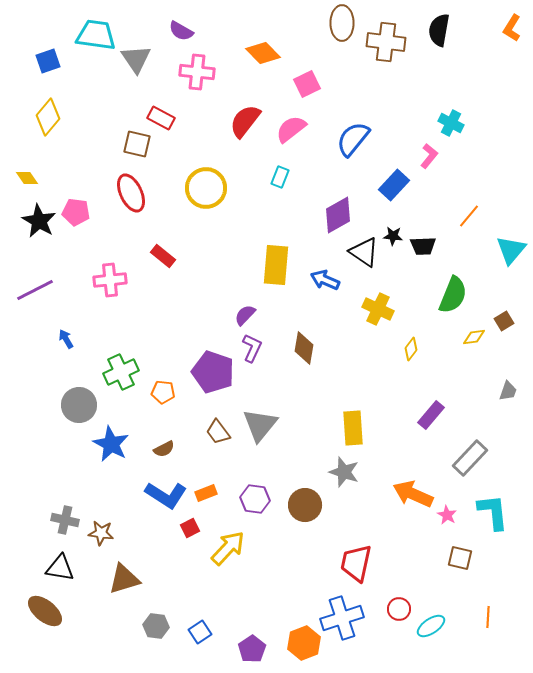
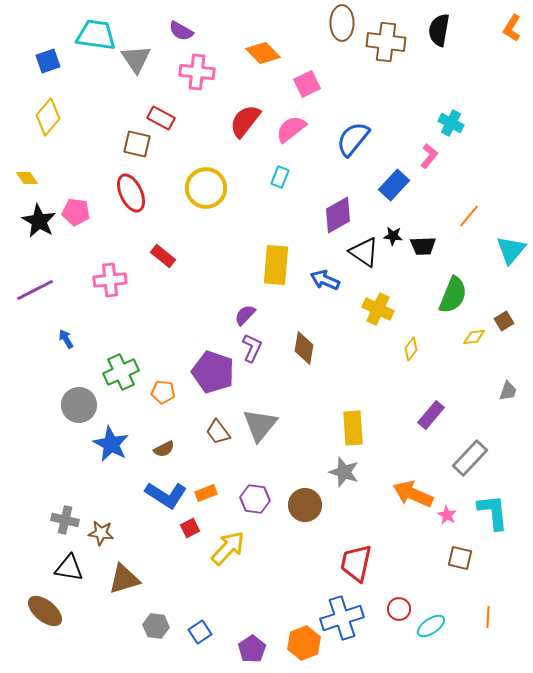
black triangle at (60, 568): moved 9 px right
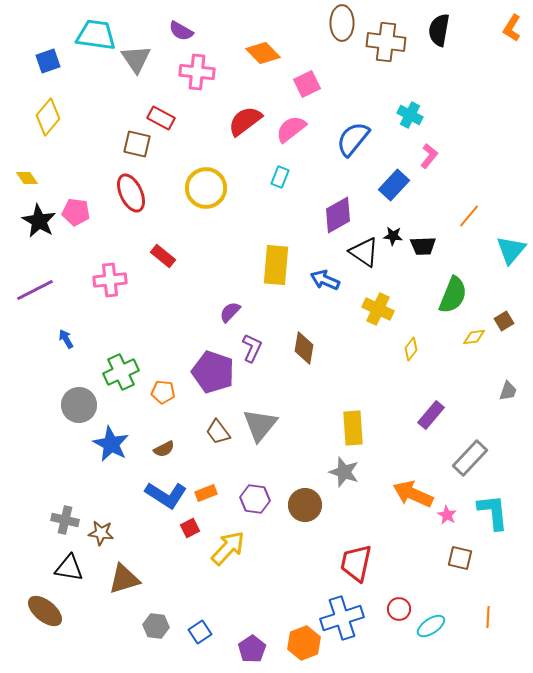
red semicircle at (245, 121): rotated 15 degrees clockwise
cyan cross at (451, 123): moved 41 px left, 8 px up
purple semicircle at (245, 315): moved 15 px left, 3 px up
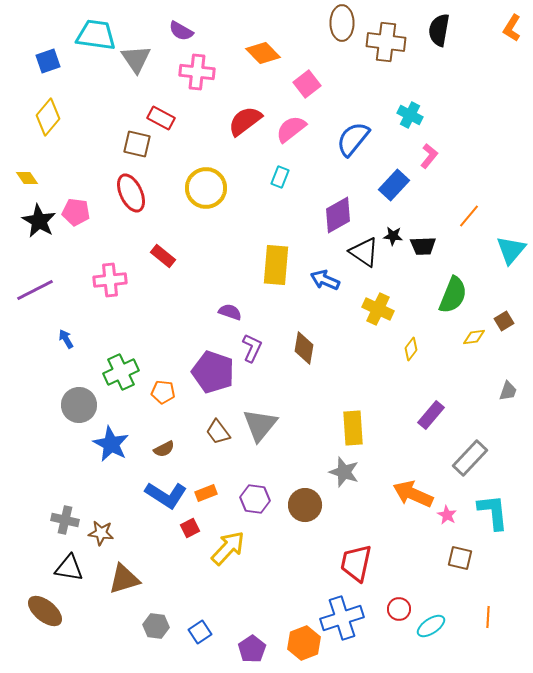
pink square at (307, 84): rotated 12 degrees counterclockwise
purple semicircle at (230, 312): rotated 65 degrees clockwise
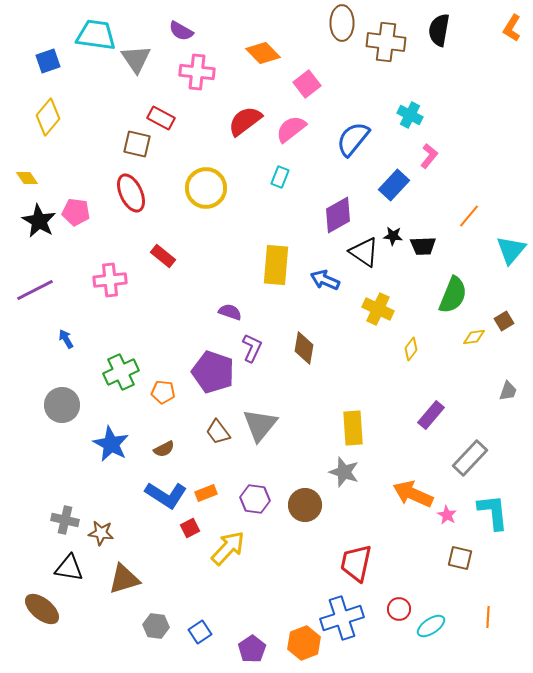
gray circle at (79, 405): moved 17 px left
brown ellipse at (45, 611): moved 3 px left, 2 px up
